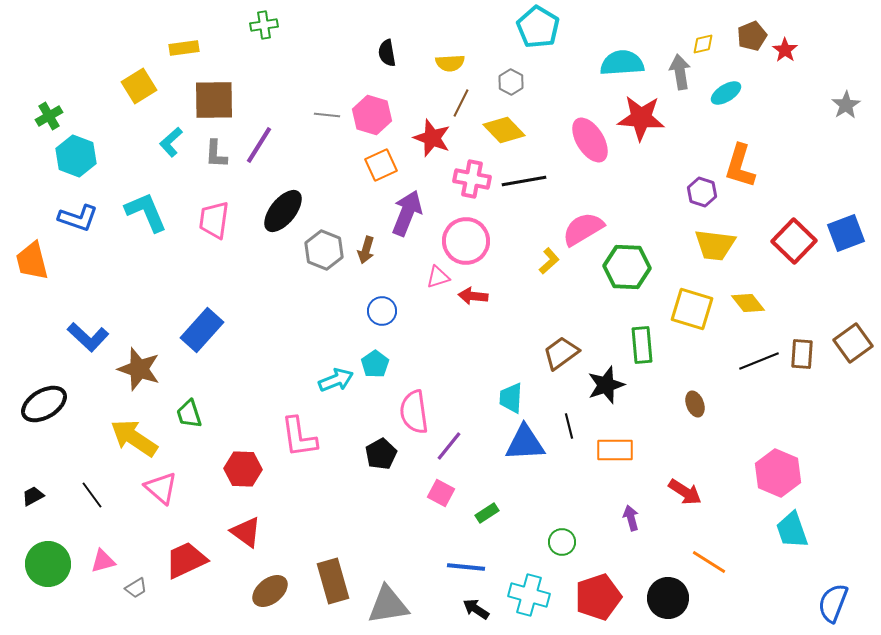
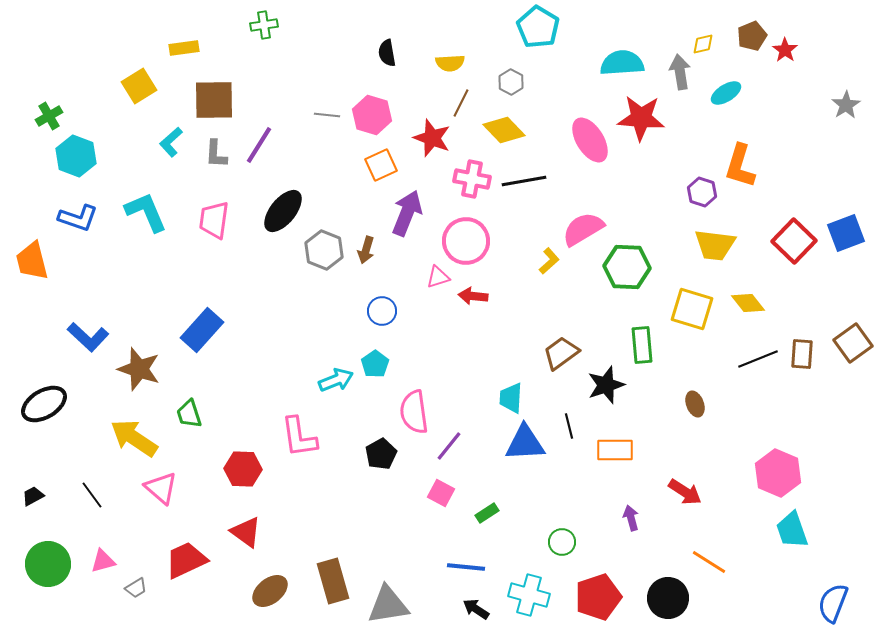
black line at (759, 361): moved 1 px left, 2 px up
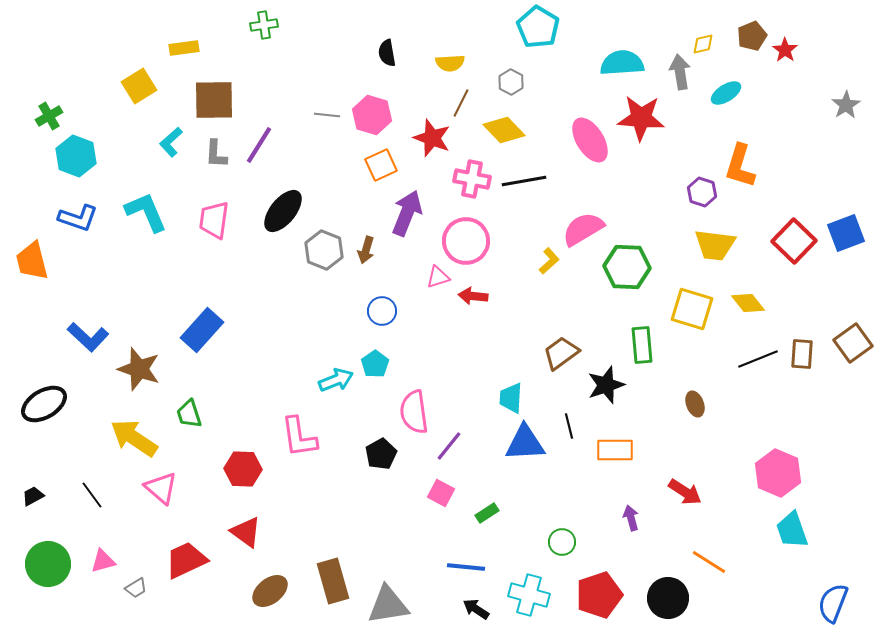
red pentagon at (598, 597): moved 1 px right, 2 px up
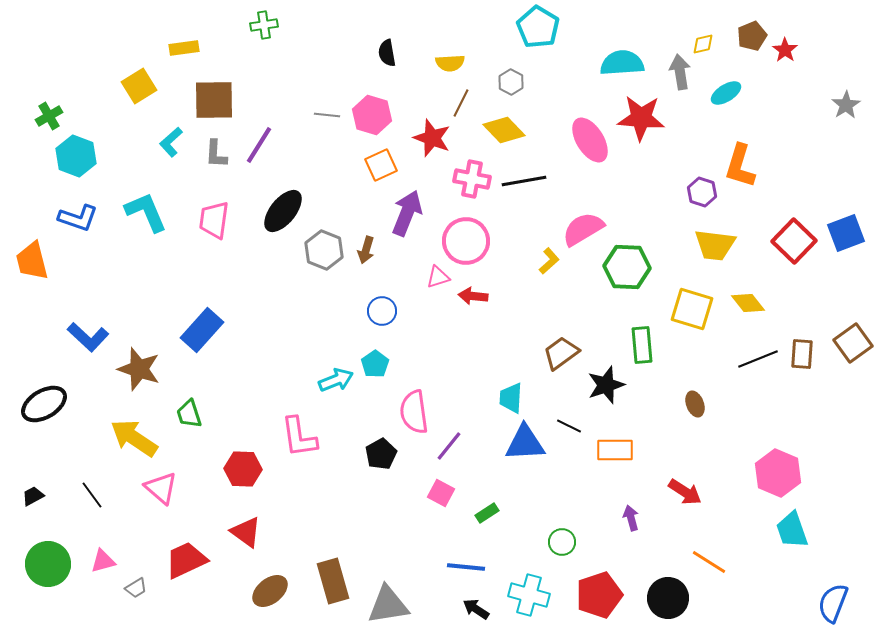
black line at (569, 426): rotated 50 degrees counterclockwise
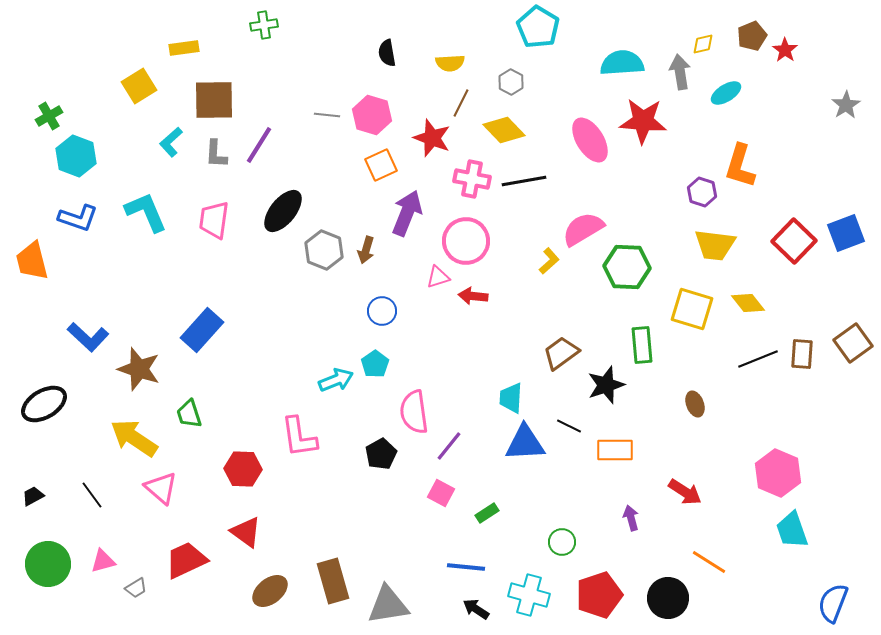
red star at (641, 118): moved 2 px right, 3 px down
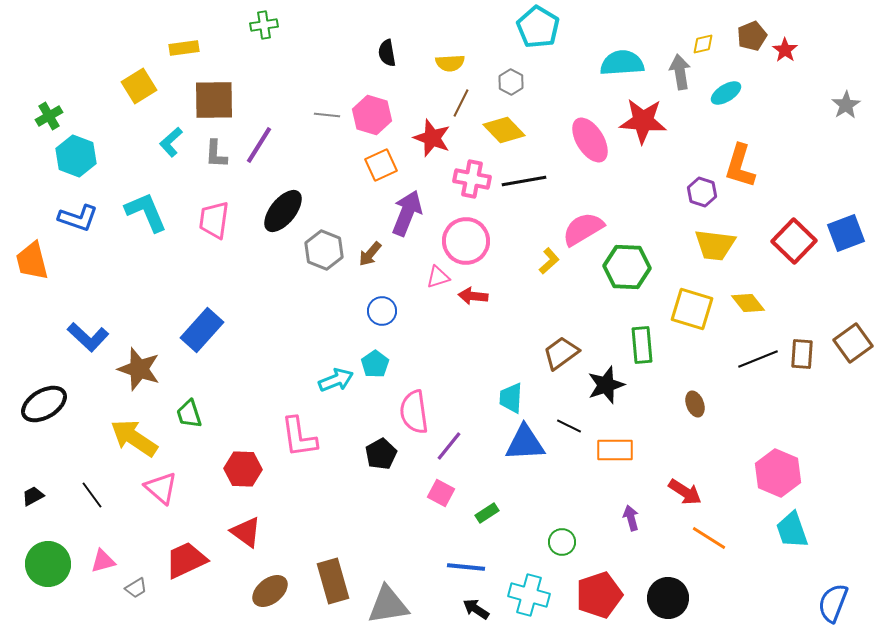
brown arrow at (366, 250): moved 4 px right, 4 px down; rotated 24 degrees clockwise
orange line at (709, 562): moved 24 px up
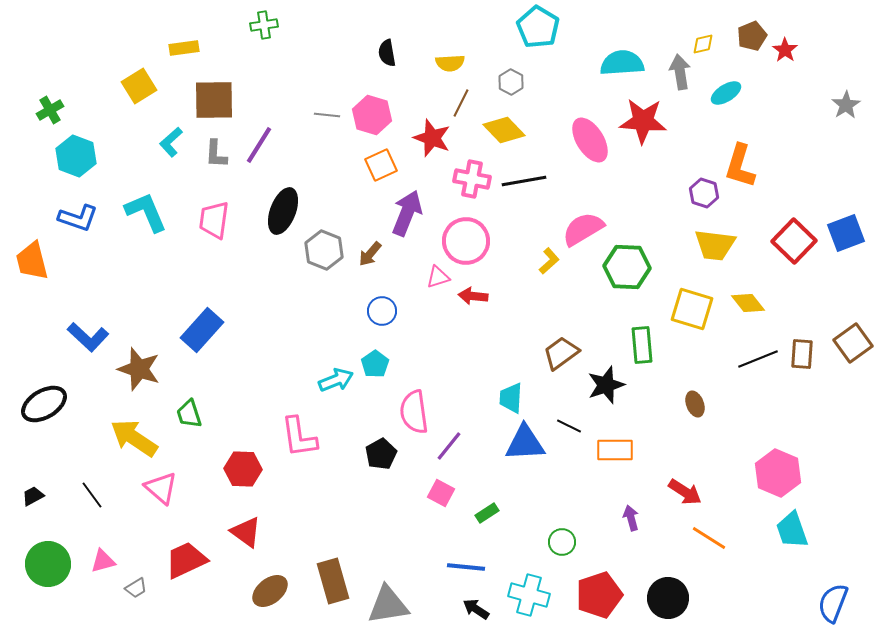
green cross at (49, 116): moved 1 px right, 6 px up
purple hexagon at (702, 192): moved 2 px right, 1 px down
black ellipse at (283, 211): rotated 18 degrees counterclockwise
